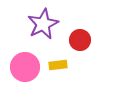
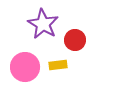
purple star: rotated 16 degrees counterclockwise
red circle: moved 5 px left
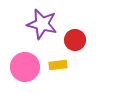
purple star: moved 1 px left; rotated 16 degrees counterclockwise
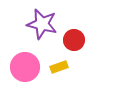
red circle: moved 1 px left
yellow rectangle: moved 1 px right, 2 px down; rotated 12 degrees counterclockwise
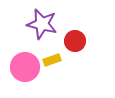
red circle: moved 1 px right, 1 px down
yellow rectangle: moved 7 px left, 7 px up
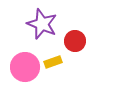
purple star: rotated 8 degrees clockwise
yellow rectangle: moved 1 px right, 2 px down
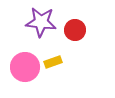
purple star: moved 1 px left, 2 px up; rotated 16 degrees counterclockwise
red circle: moved 11 px up
